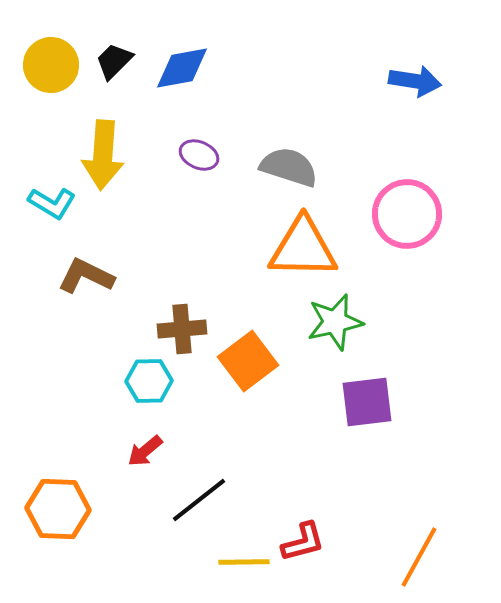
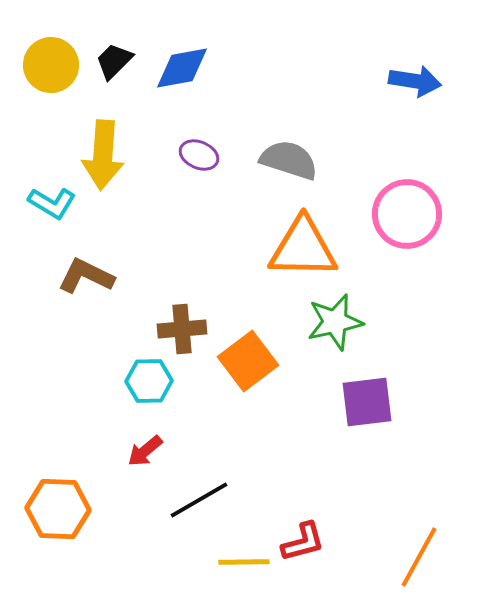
gray semicircle: moved 7 px up
black line: rotated 8 degrees clockwise
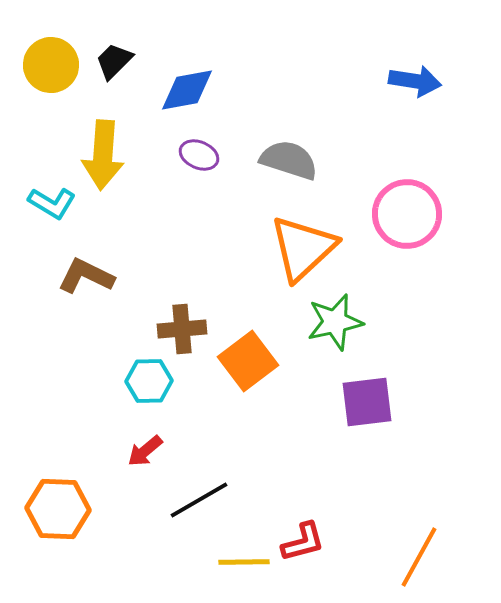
blue diamond: moved 5 px right, 22 px down
orange triangle: rotated 44 degrees counterclockwise
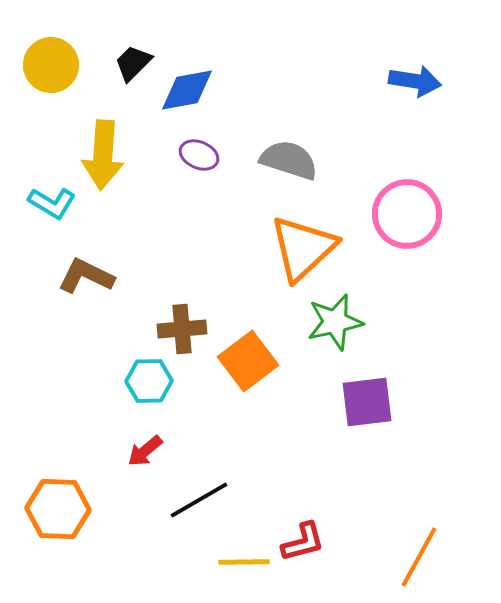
black trapezoid: moved 19 px right, 2 px down
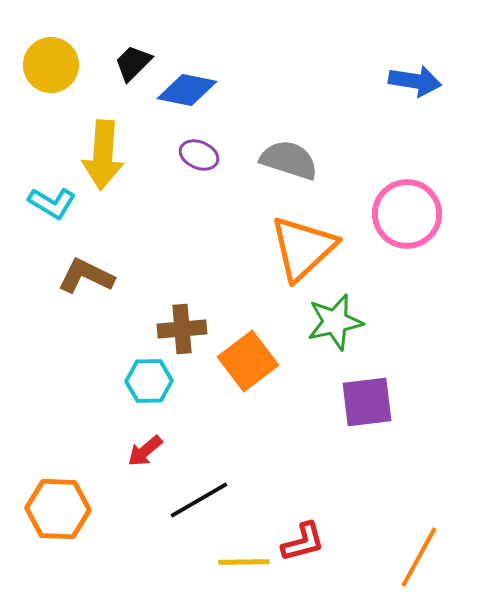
blue diamond: rotated 22 degrees clockwise
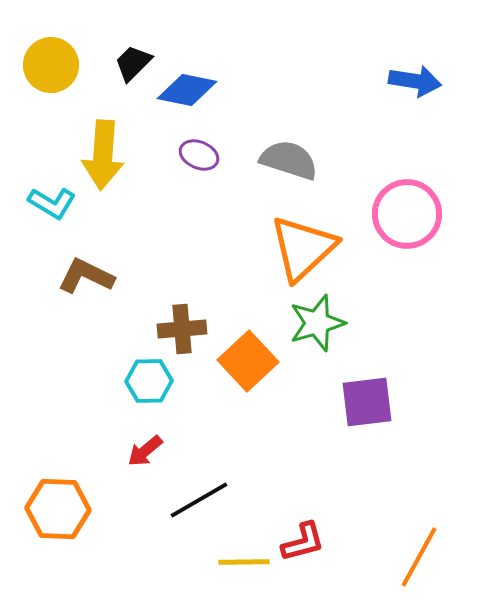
green star: moved 18 px left, 1 px down; rotated 4 degrees counterclockwise
orange square: rotated 6 degrees counterclockwise
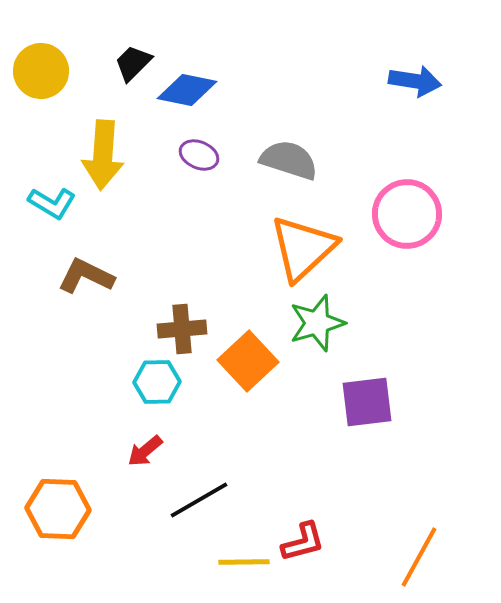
yellow circle: moved 10 px left, 6 px down
cyan hexagon: moved 8 px right, 1 px down
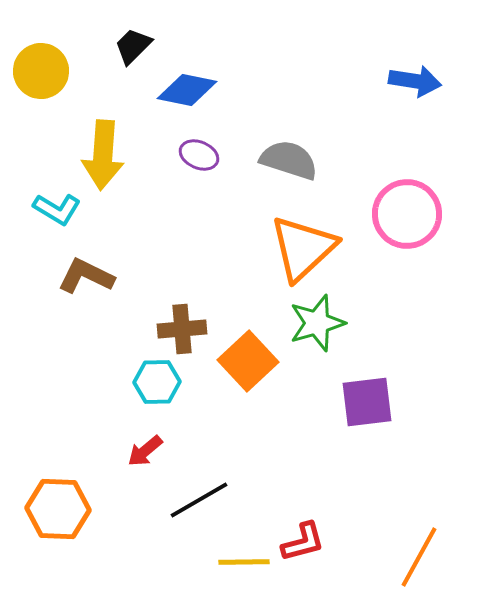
black trapezoid: moved 17 px up
cyan L-shape: moved 5 px right, 6 px down
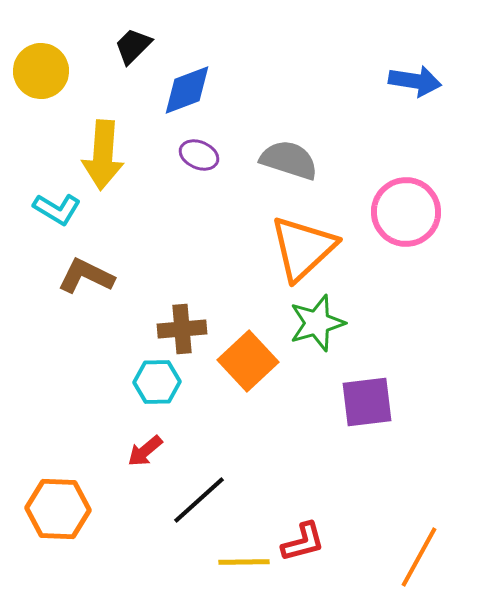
blue diamond: rotated 32 degrees counterclockwise
pink circle: moved 1 px left, 2 px up
black line: rotated 12 degrees counterclockwise
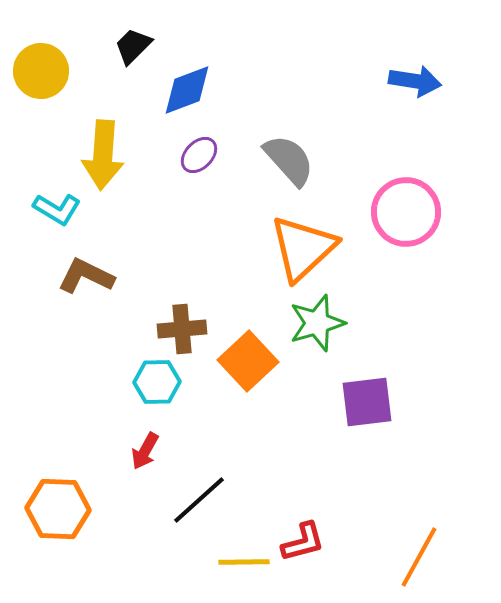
purple ellipse: rotated 69 degrees counterclockwise
gray semicircle: rotated 30 degrees clockwise
red arrow: rotated 21 degrees counterclockwise
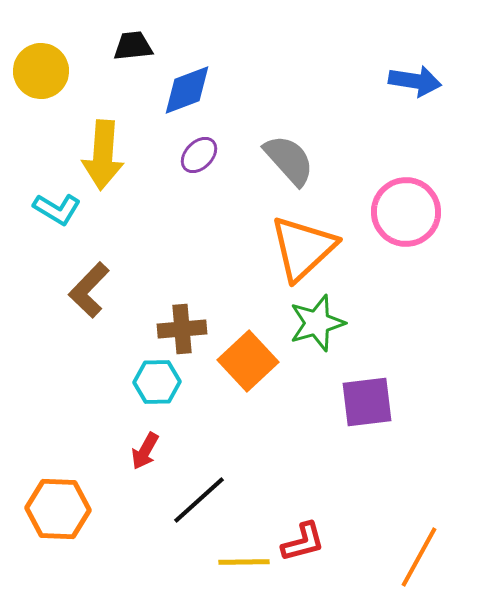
black trapezoid: rotated 39 degrees clockwise
brown L-shape: moved 3 px right, 14 px down; rotated 72 degrees counterclockwise
